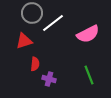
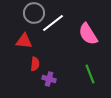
gray circle: moved 2 px right
pink semicircle: rotated 85 degrees clockwise
red triangle: rotated 24 degrees clockwise
green line: moved 1 px right, 1 px up
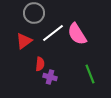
white line: moved 10 px down
pink semicircle: moved 11 px left
red triangle: rotated 42 degrees counterclockwise
red semicircle: moved 5 px right
purple cross: moved 1 px right, 2 px up
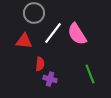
white line: rotated 15 degrees counterclockwise
red triangle: rotated 42 degrees clockwise
purple cross: moved 2 px down
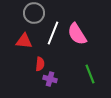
white line: rotated 15 degrees counterclockwise
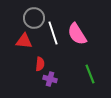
gray circle: moved 5 px down
white line: rotated 40 degrees counterclockwise
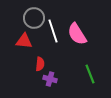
white line: moved 2 px up
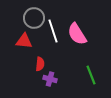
green line: moved 1 px right, 1 px down
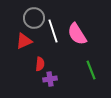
red triangle: rotated 30 degrees counterclockwise
green line: moved 5 px up
purple cross: rotated 24 degrees counterclockwise
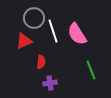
red semicircle: moved 1 px right, 2 px up
purple cross: moved 4 px down
